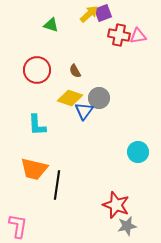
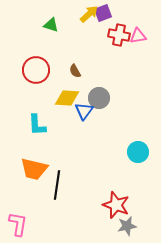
red circle: moved 1 px left
yellow diamond: moved 3 px left; rotated 15 degrees counterclockwise
pink L-shape: moved 2 px up
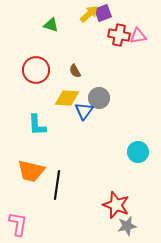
orange trapezoid: moved 3 px left, 2 px down
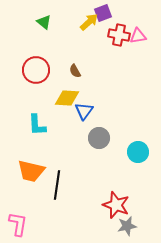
yellow arrow: moved 8 px down
green triangle: moved 7 px left, 3 px up; rotated 21 degrees clockwise
gray circle: moved 40 px down
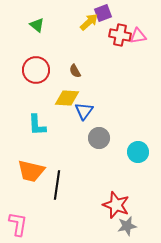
green triangle: moved 7 px left, 3 px down
red cross: moved 1 px right
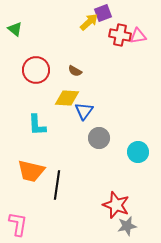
green triangle: moved 22 px left, 4 px down
brown semicircle: rotated 32 degrees counterclockwise
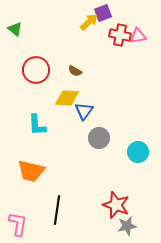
black line: moved 25 px down
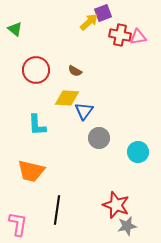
pink triangle: moved 1 px down
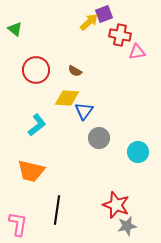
purple square: moved 1 px right, 1 px down
pink triangle: moved 1 px left, 15 px down
cyan L-shape: rotated 125 degrees counterclockwise
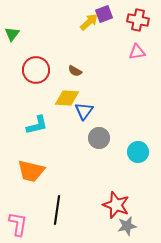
green triangle: moved 3 px left, 5 px down; rotated 28 degrees clockwise
red cross: moved 18 px right, 15 px up
cyan L-shape: rotated 25 degrees clockwise
